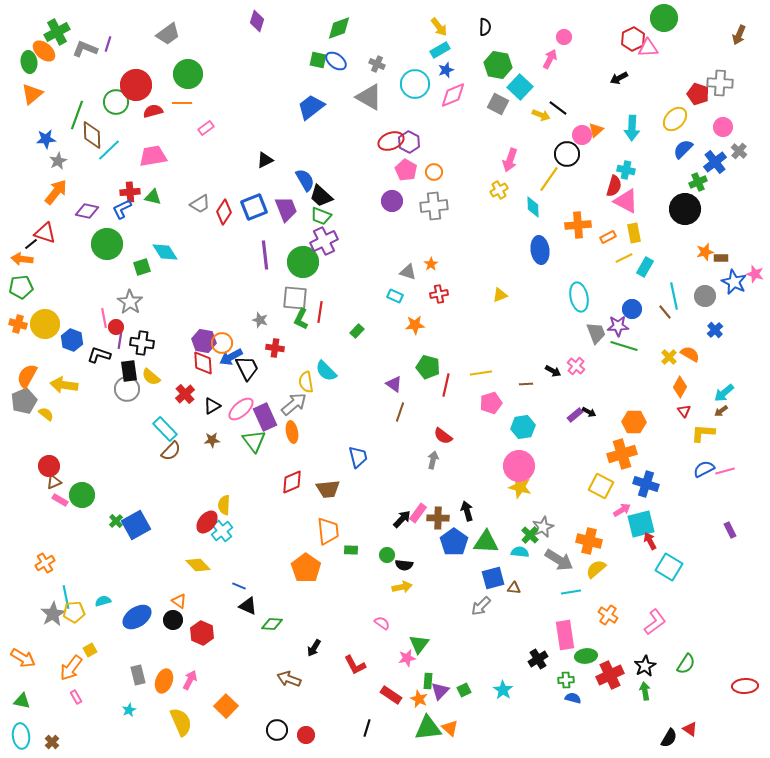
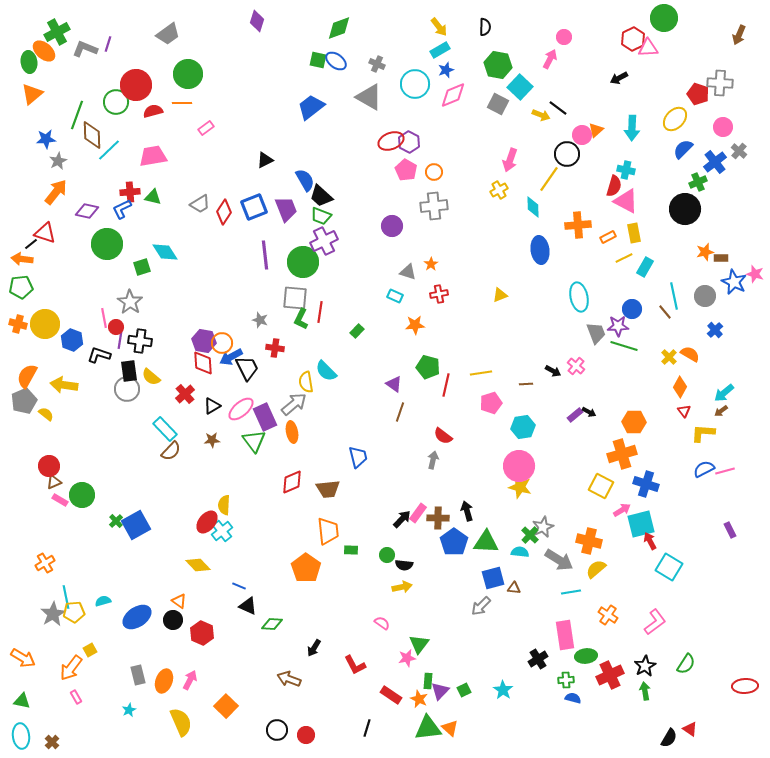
purple circle at (392, 201): moved 25 px down
black cross at (142, 343): moved 2 px left, 2 px up
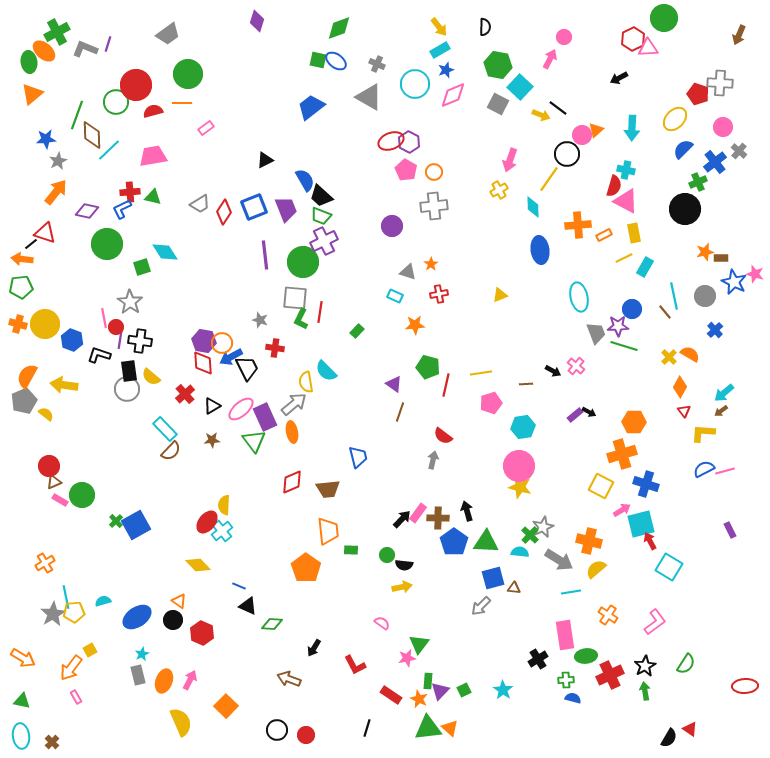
orange rectangle at (608, 237): moved 4 px left, 2 px up
cyan star at (129, 710): moved 13 px right, 56 px up
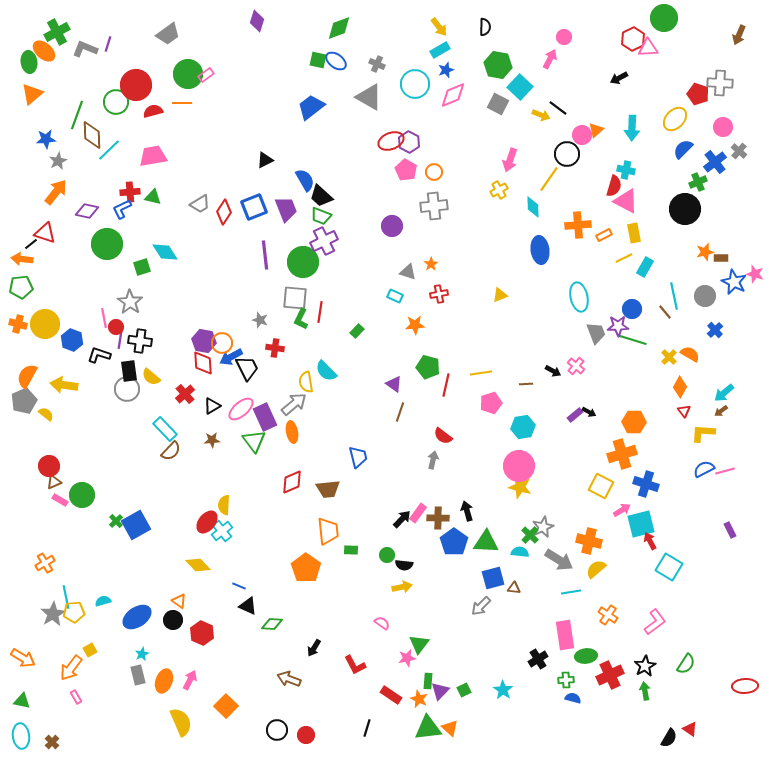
pink rectangle at (206, 128): moved 53 px up
green line at (624, 346): moved 9 px right, 6 px up
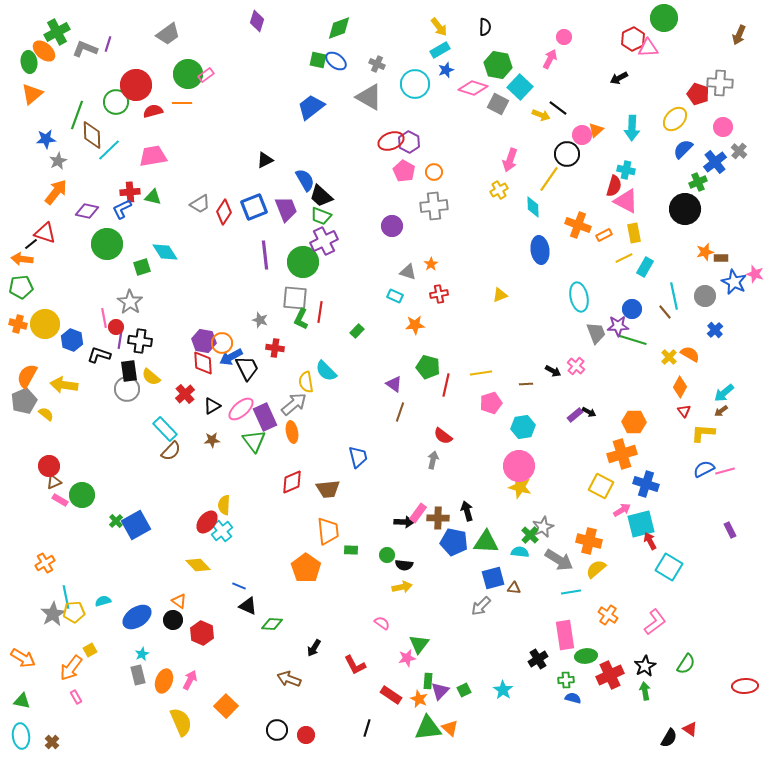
pink diamond at (453, 95): moved 20 px right, 7 px up; rotated 40 degrees clockwise
pink pentagon at (406, 170): moved 2 px left, 1 px down
orange cross at (578, 225): rotated 25 degrees clockwise
black arrow at (402, 519): moved 2 px right, 3 px down; rotated 48 degrees clockwise
blue pentagon at (454, 542): rotated 24 degrees counterclockwise
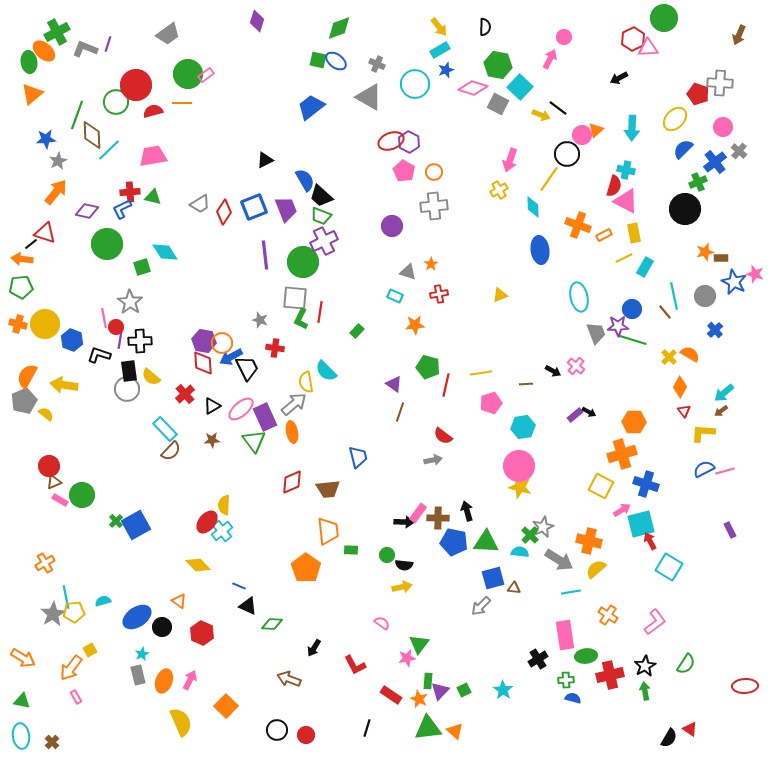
black cross at (140, 341): rotated 10 degrees counterclockwise
gray arrow at (433, 460): rotated 66 degrees clockwise
black circle at (173, 620): moved 11 px left, 7 px down
red cross at (610, 675): rotated 12 degrees clockwise
orange triangle at (450, 728): moved 5 px right, 3 px down
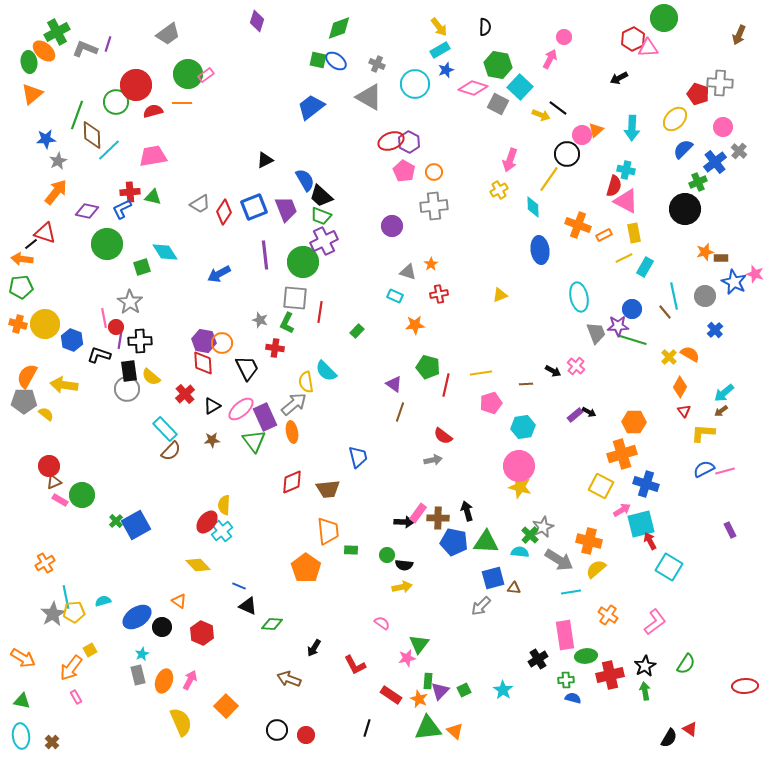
green L-shape at (301, 319): moved 14 px left, 4 px down
blue arrow at (231, 357): moved 12 px left, 83 px up
gray pentagon at (24, 401): rotated 25 degrees clockwise
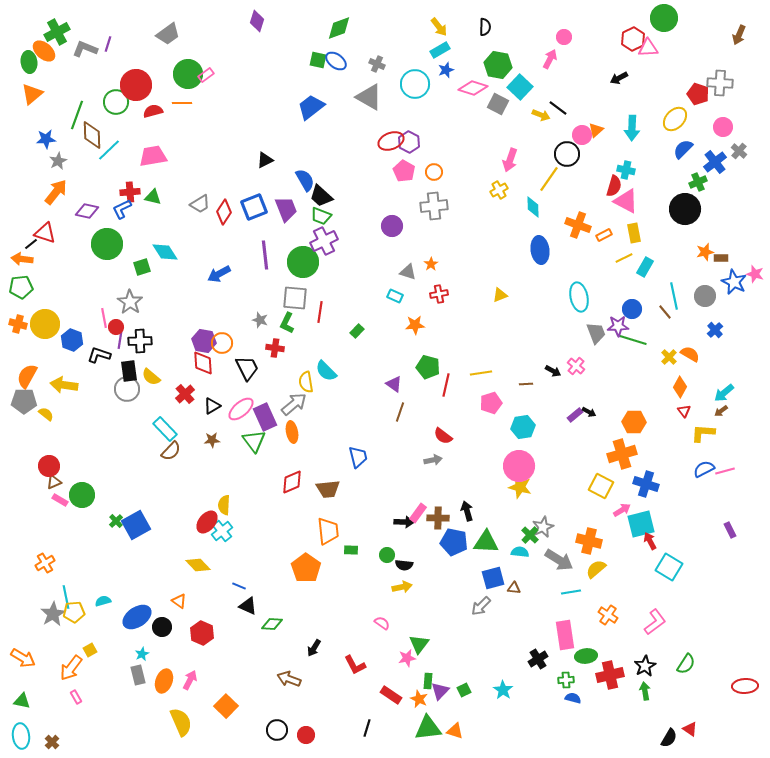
orange triangle at (455, 731): rotated 24 degrees counterclockwise
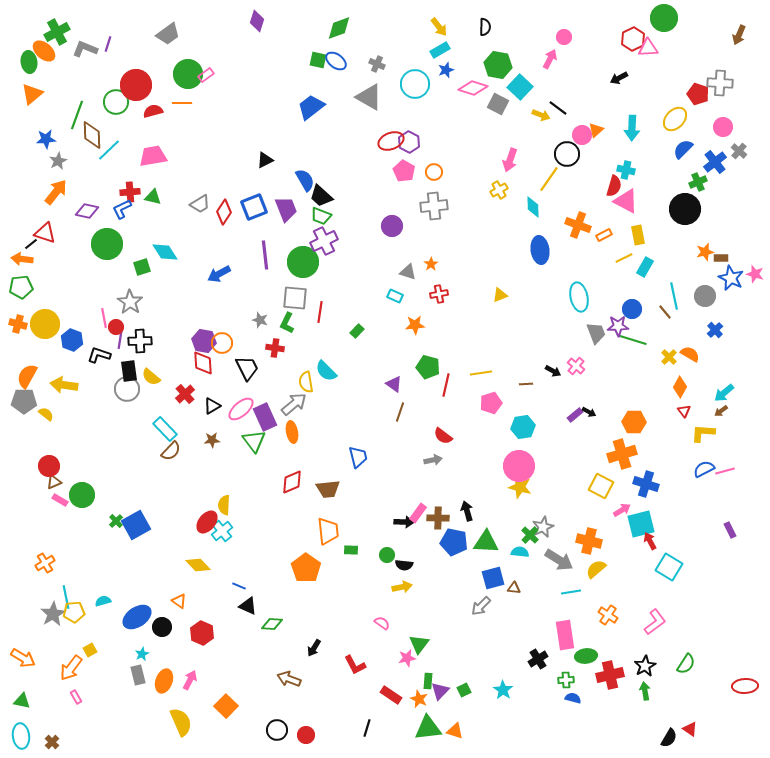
yellow rectangle at (634, 233): moved 4 px right, 2 px down
blue star at (734, 282): moved 3 px left, 4 px up
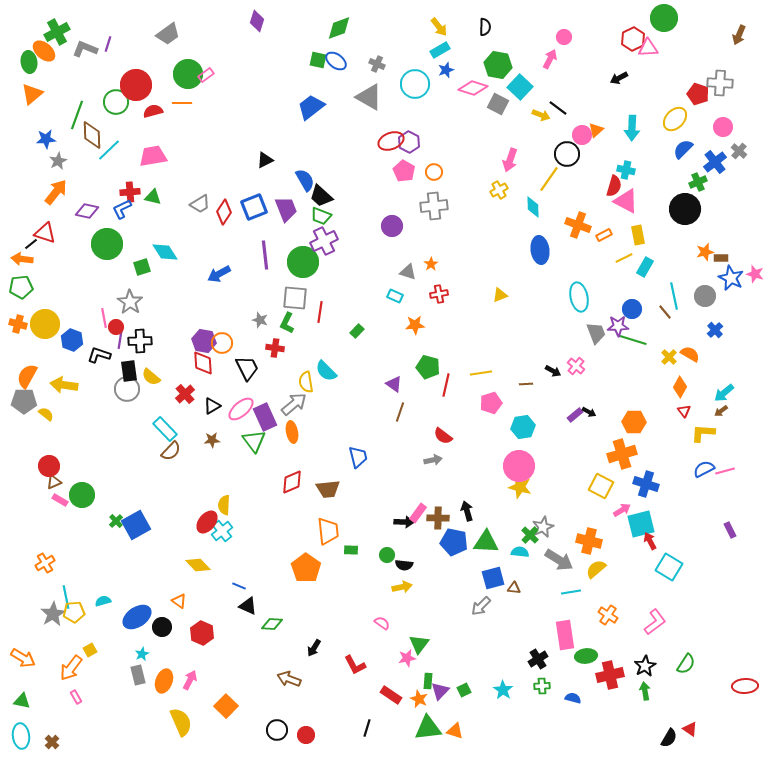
green cross at (566, 680): moved 24 px left, 6 px down
